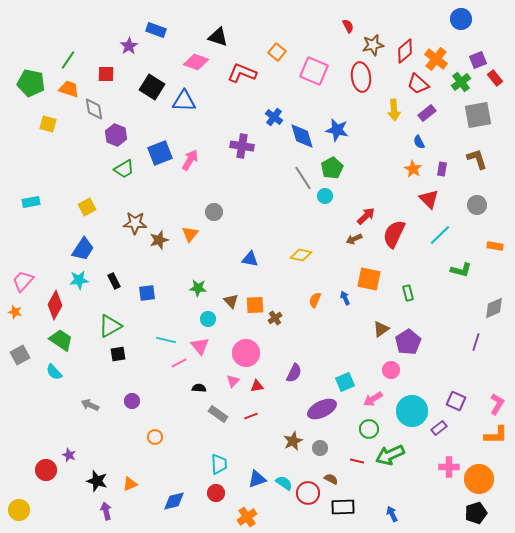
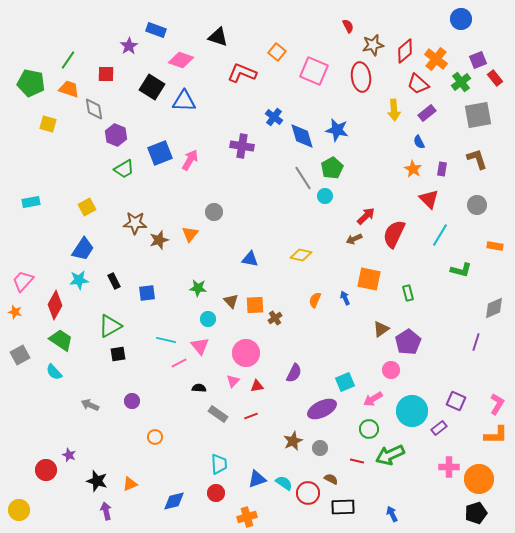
pink diamond at (196, 62): moved 15 px left, 2 px up
cyan line at (440, 235): rotated 15 degrees counterclockwise
orange cross at (247, 517): rotated 18 degrees clockwise
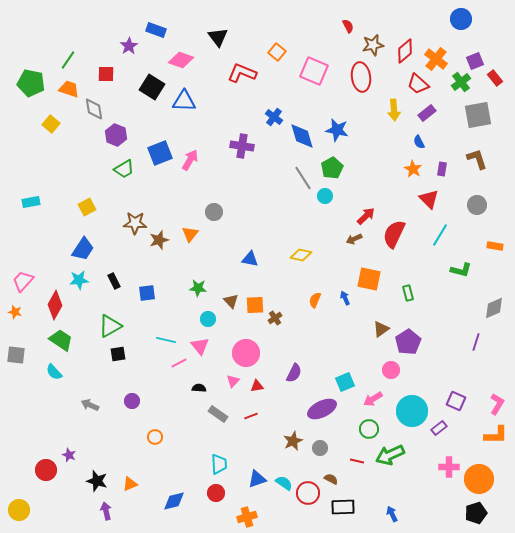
black triangle at (218, 37): rotated 35 degrees clockwise
purple square at (478, 60): moved 3 px left, 1 px down
yellow square at (48, 124): moved 3 px right; rotated 24 degrees clockwise
gray square at (20, 355): moved 4 px left; rotated 36 degrees clockwise
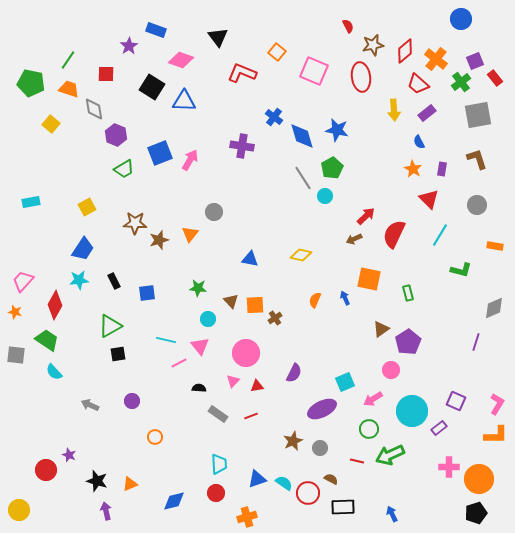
green trapezoid at (61, 340): moved 14 px left
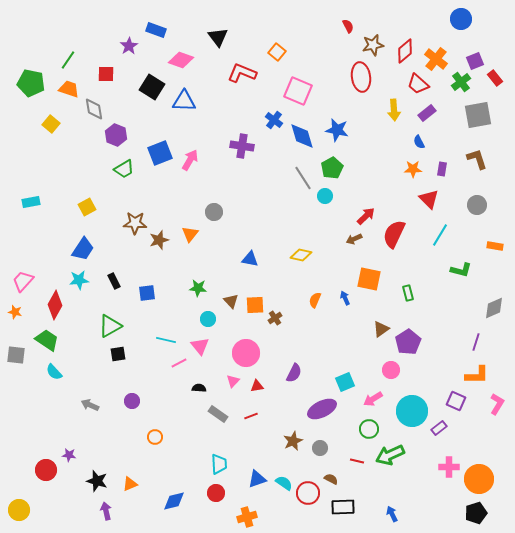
pink square at (314, 71): moved 16 px left, 20 px down
blue cross at (274, 117): moved 3 px down
orange star at (413, 169): rotated 30 degrees counterclockwise
orange L-shape at (496, 435): moved 19 px left, 60 px up
purple star at (69, 455): rotated 16 degrees counterclockwise
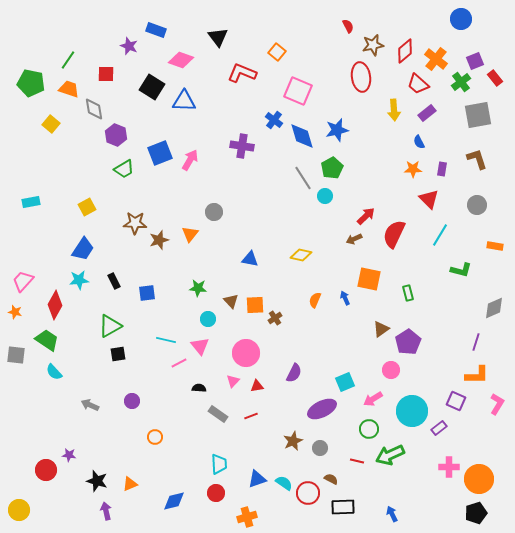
purple star at (129, 46): rotated 18 degrees counterclockwise
blue star at (337, 130): rotated 25 degrees counterclockwise
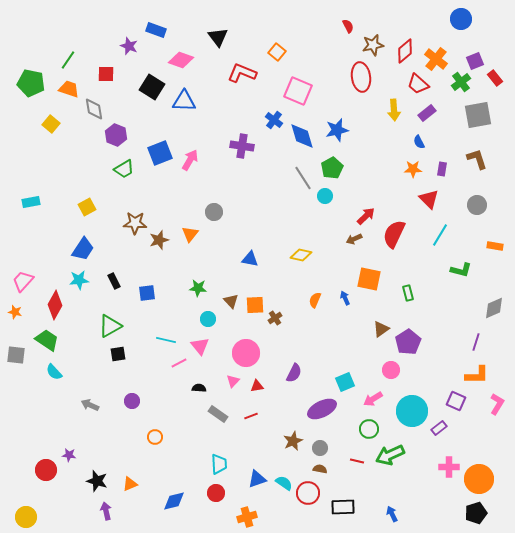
brown semicircle at (331, 479): moved 11 px left, 10 px up; rotated 16 degrees counterclockwise
yellow circle at (19, 510): moved 7 px right, 7 px down
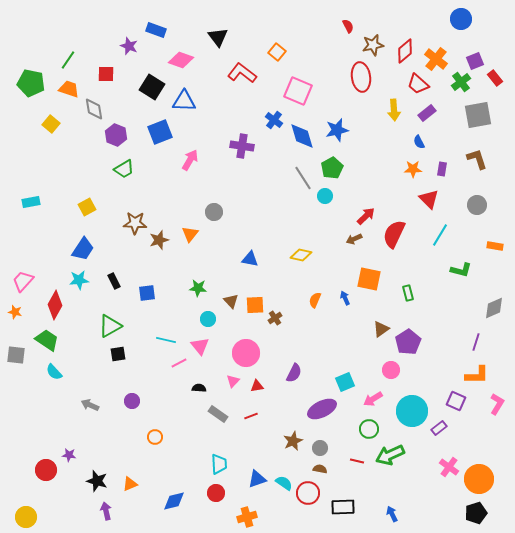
red L-shape at (242, 73): rotated 16 degrees clockwise
blue square at (160, 153): moved 21 px up
pink cross at (449, 467): rotated 36 degrees clockwise
